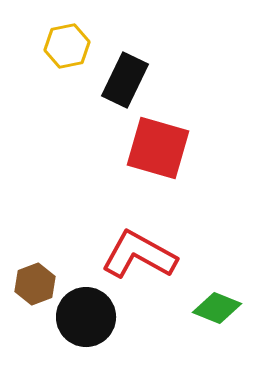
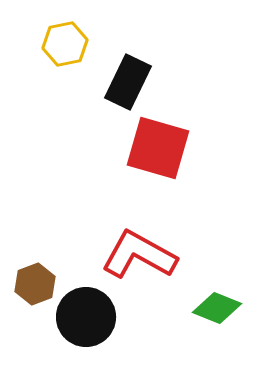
yellow hexagon: moved 2 px left, 2 px up
black rectangle: moved 3 px right, 2 px down
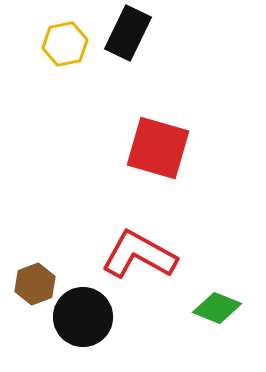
black rectangle: moved 49 px up
black circle: moved 3 px left
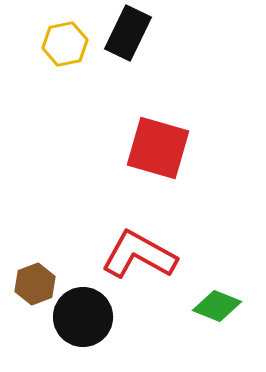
green diamond: moved 2 px up
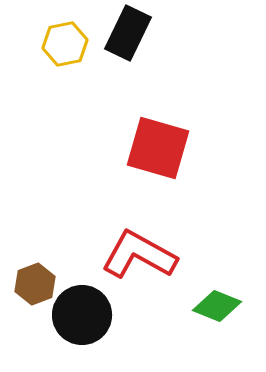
black circle: moved 1 px left, 2 px up
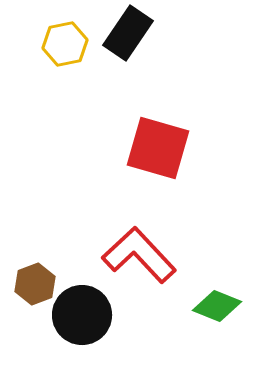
black rectangle: rotated 8 degrees clockwise
red L-shape: rotated 18 degrees clockwise
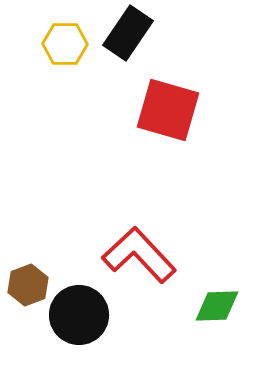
yellow hexagon: rotated 12 degrees clockwise
red square: moved 10 px right, 38 px up
brown hexagon: moved 7 px left, 1 px down
green diamond: rotated 24 degrees counterclockwise
black circle: moved 3 px left
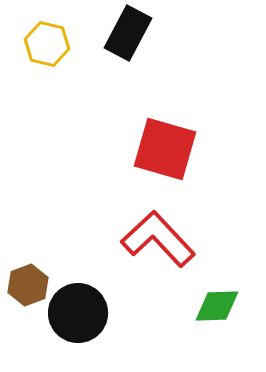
black rectangle: rotated 6 degrees counterclockwise
yellow hexagon: moved 18 px left; rotated 12 degrees clockwise
red square: moved 3 px left, 39 px down
red L-shape: moved 19 px right, 16 px up
black circle: moved 1 px left, 2 px up
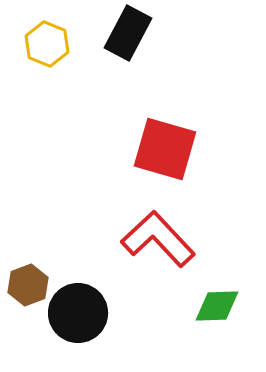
yellow hexagon: rotated 9 degrees clockwise
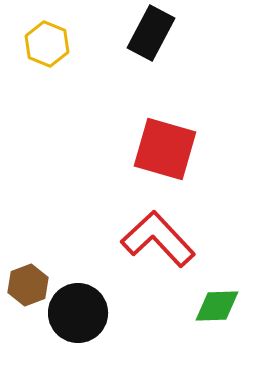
black rectangle: moved 23 px right
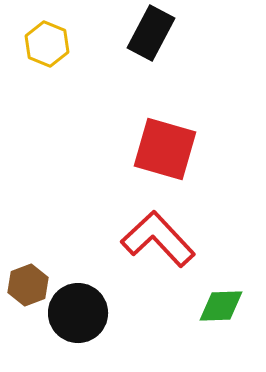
green diamond: moved 4 px right
